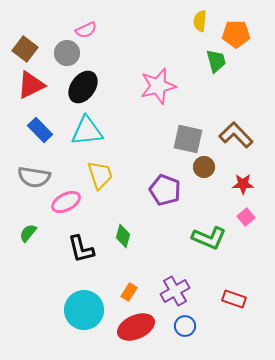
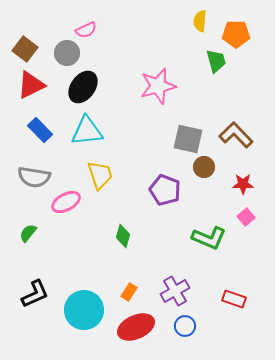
black L-shape: moved 46 px left, 45 px down; rotated 100 degrees counterclockwise
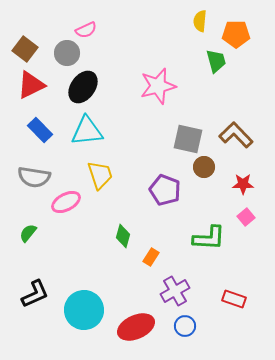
green L-shape: rotated 20 degrees counterclockwise
orange rectangle: moved 22 px right, 35 px up
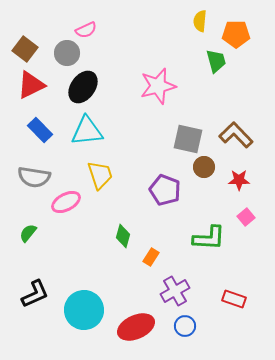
red star: moved 4 px left, 4 px up
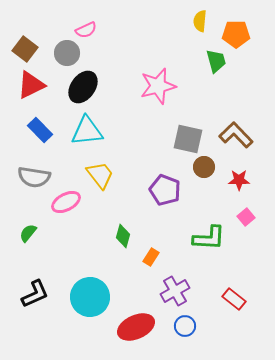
yellow trapezoid: rotated 20 degrees counterclockwise
red rectangle: rotated 20 degrees clockwise
cyan circle: moved 6 px right, 13 px up
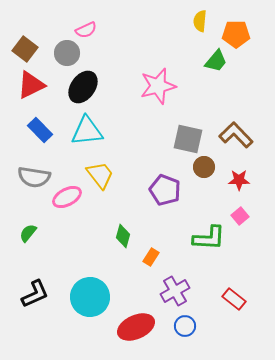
green trapezoid: rotated 55 degrees clockwise
pink ellipse: moved 1 px right, 5 px up
pink square: moved 6 px left, 1 px up
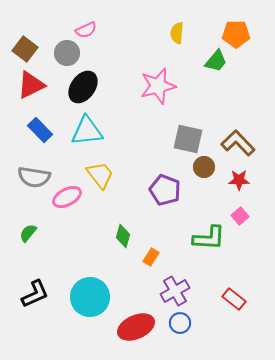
yellow semicircle: moved 23 px left, 12 px down
brown L-shape: moved 2 px right, 8 px down
blue circle: moved 5 px left, 3 px up
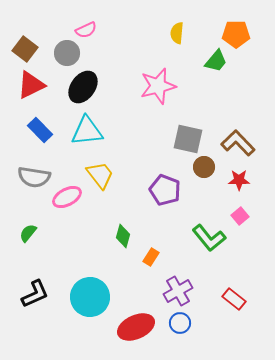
green L-shape: rotated 48 degrees clockwise
purple cross: moved 3 px right
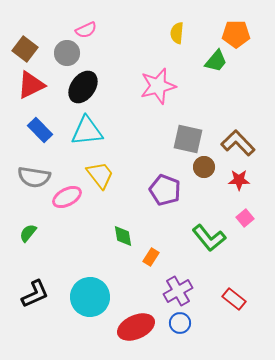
pink square: moved 5 px right, 2 px down
green diamond: rotated 25 degrees counterclockwise
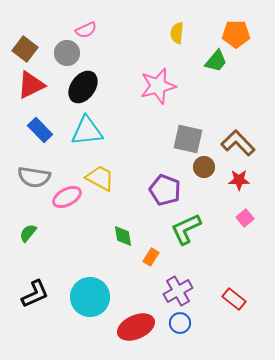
yellow trapezoid: moved 3 px down; rotated 24 degrees counterclockwise
green L-shape: moved 23 px left, 9 px up; rotated 104 degrees clockwise
